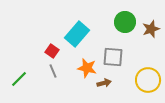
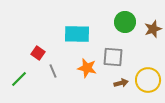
brown star: moved 2 px right
cyan rectangle: rotated 50 degrees clockwise
red square: moved 14 px left, 2 px down
brown arrow: moved 17 px right
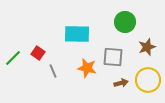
brown star: moved 6 px left, 18 px down
green line: moved 6 px left, 21 px up
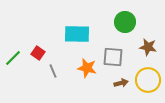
brown star: moved 1 px right; rotated 30 degrees clockwise
